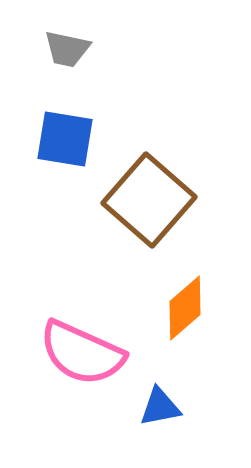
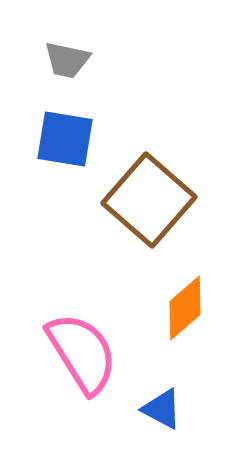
gray trapezoid: moved 11 px down
pink semicircle: rotated 146 degrees counterclockwise
blue triangle: moved 2 px right, 2 px down; rotated 39 degrees clockwise
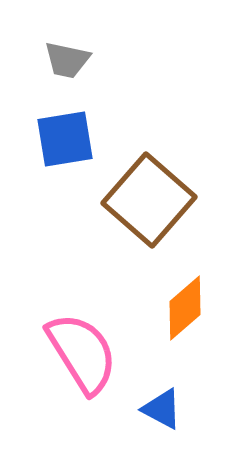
blue square: rotated 18 degrees counterclockwise
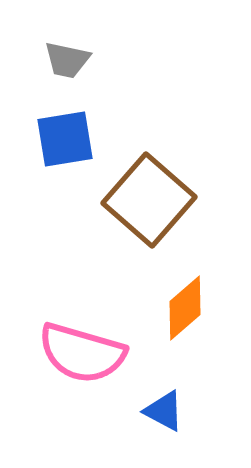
pink semicircle: rotated 138 degrees clockwise
blue triangle: moved 2 px right, 2 px down
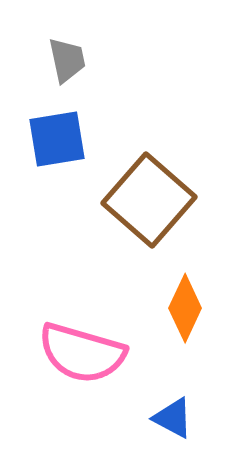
gray trapezoid: rotated 114 degrees counterclockwise
blue square: moved 8 px left
orange diamond: rotated 24 degrees counterclockwise
blue triangle: moved 9 px right, 7 px down
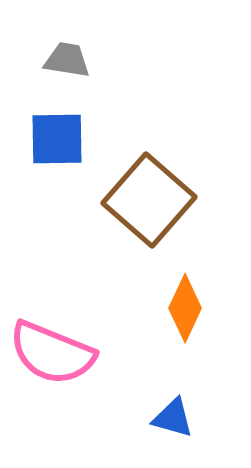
gray trapezoid: rotated 69 degrees counterclockwise
blue square: rotated 8 degrees clockwise
pink semicircle: moved 30 px left; rotated 6 degrees clockwise
blue triangle: rotated 12 degrees counterclockwise
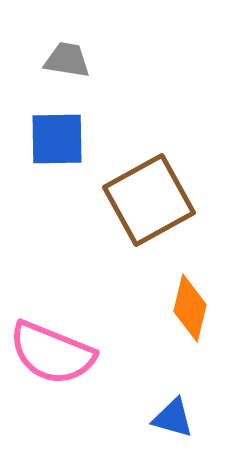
brown square: rotated 20 degrees clockwise
orange diamond: moved 5 px right; rotated 12 degrees counterclockwise
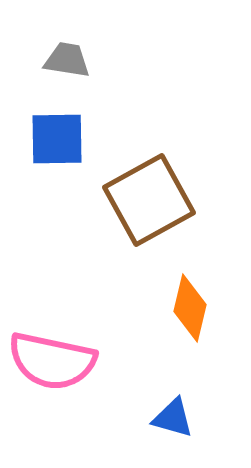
pink semicircle: moved 8 px down; rotated 10 degrees counterclockwise
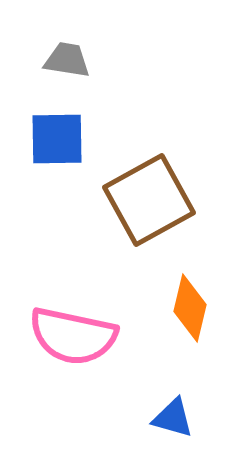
pink semicircle: moved 21 px right, 25 px up
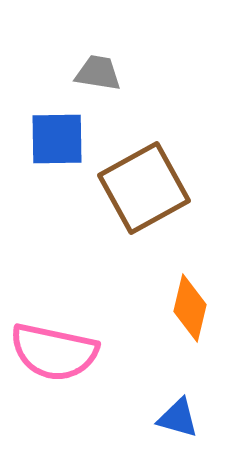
gray trapezoid: moved 31 px right, 13 px down
brown square: moved 5 px left, 12 px up
pink semicircle: moved 19 px left, 16 px down
blue triangle: moved 5 px right
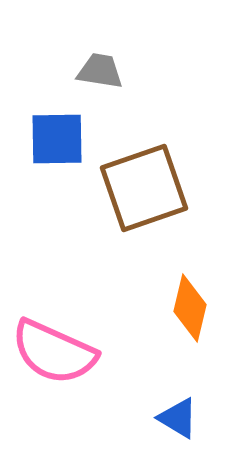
gray trapezoid: moved 2 px right, 2 px up
brown square: rotated 10 degrees clockwise
pink semicircle: rotated 12 degrees clockwise
blue triangle: rotated 15 degrees clockwise
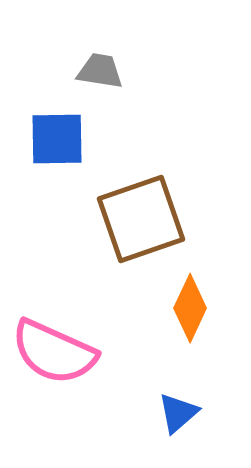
brown square: moved 3 px left, 31 px down
orange diamond: rotated 12 degrees clockwise
blue triangle: moved 5 px up; rotated 48 degrees clockwise
